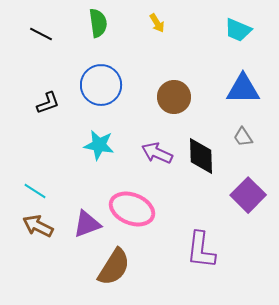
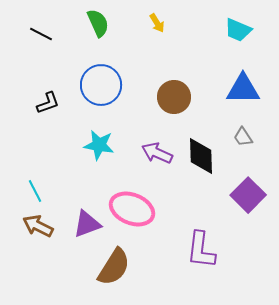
green semicircle: rotated 16 degrees counterclockwise
cyan line: rotated 30 degrees clockwise
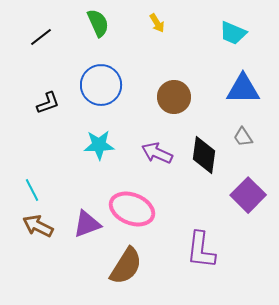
cyan trapezoid: moved 5 px left, 3 px down
black line: moved 3 px down; rotated 65 degrees counterclockwise
cyan star: rotated 12 degrees counterclockwise
black diamond: moved 3 px right, 1 px up; rotated 9 degrees clockwise
cyan line: moved 3 px left, 1 px up
brown semicircle: moved 12 px right, 1 px up
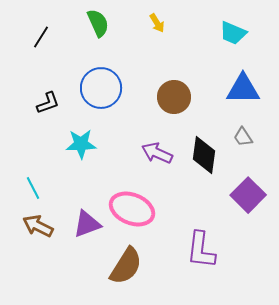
black line: rotated 20 degrees counterclockwise
blue circle: moved 3 px down
cyan star: moved 18 px left, 1 px up
cyan line: moved 1 px right, 2 px up
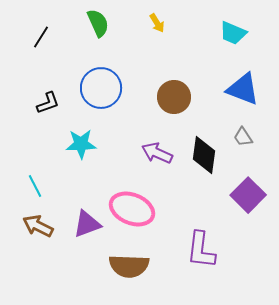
blue triangle: rotated 21 degrees clockwise
cyan line: moved 2 px right, 2 px up
brown semicircle: moved 3 px right; rotated 60 degrees clockwise
